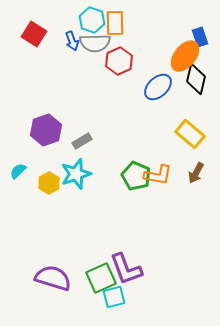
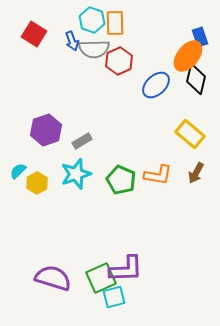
gray semicircle: moved 1 px left, 6 px down
orange ellipse: moved 3 px right
blue ellipse: moved 2 px left, 2 px up
green pentagon: moved 15 px left, 4 px down
yellow hexagon: moved 12 px left
purple L-shape: rotated 72 degrees counterclockwise
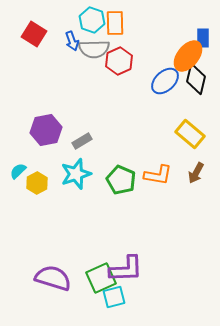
blue rectangle: moved 3 px right, 1 px down; rotated 18 degrees clockwise
blue ellipse: moved 9 px right, 4 px up
purple hexagon: rotated 8 degrees clockwise
